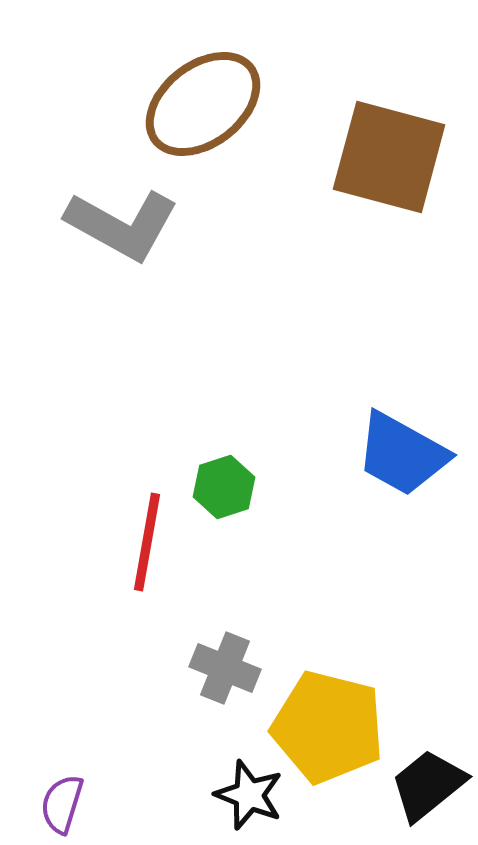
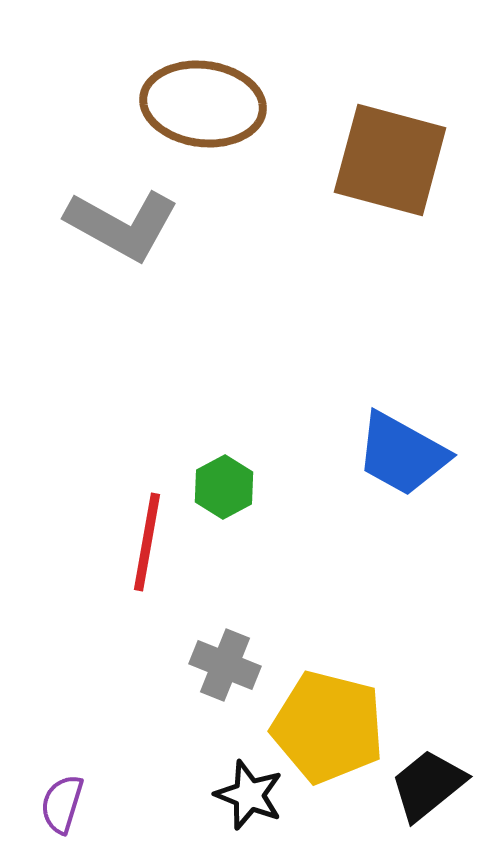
brown ellipse: rotated 45 degrees clockwise
brown square: moved 1 px right, 3 px down
green hexagon: rotated 10 degrees counterclockwise
gray cross: moved 3 px up
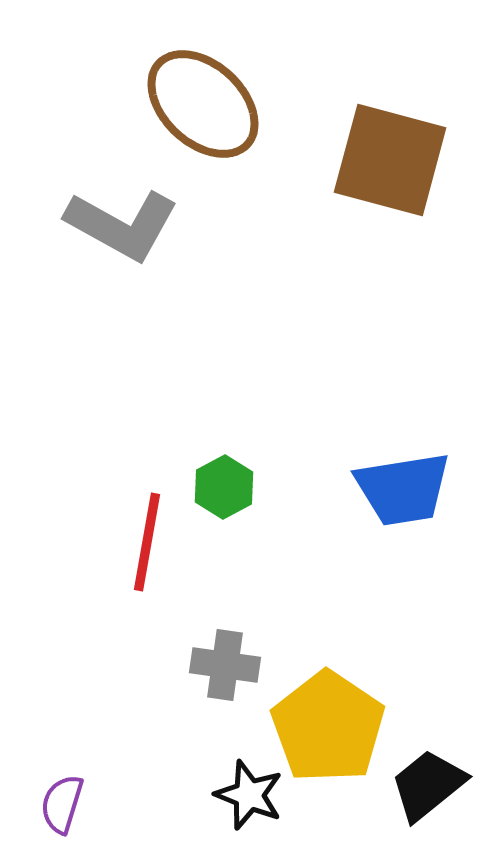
brown ellipse: rotated 36 degrees clockwise
blue trapezoid: moved 1 px right, 35 px down; rotated 38 degrees counterclockwise
gray cross: rotated 14 degrees counterclockwise
yellow pentagon: rotated 20 degrees clockwise
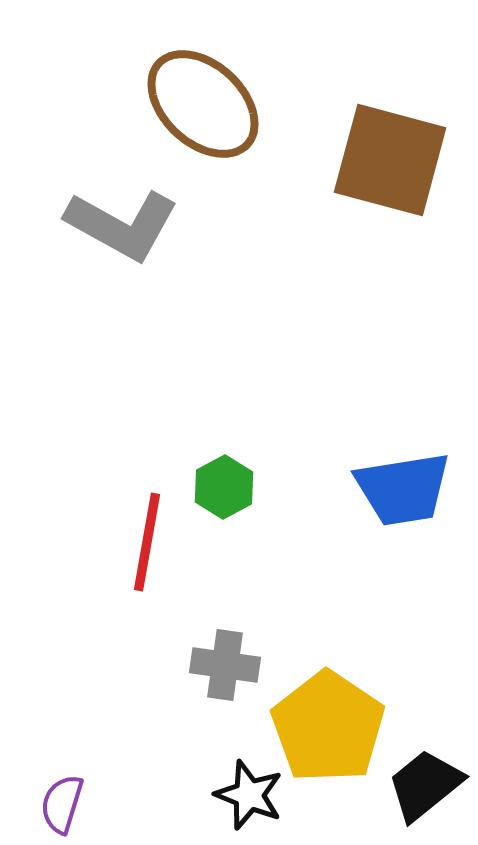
black trapezoid: moved 3 px left
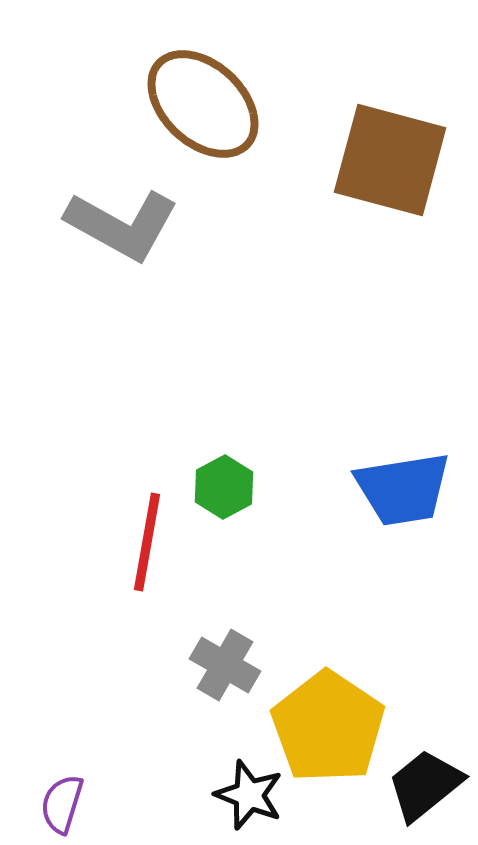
gray cross: rotated 22 degrees clockwise
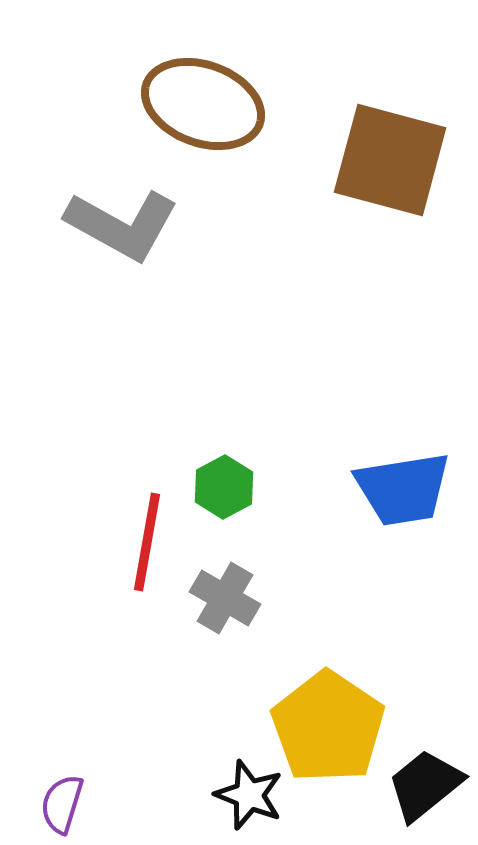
brown ellipse: rotated 23 degrees counterclockwise
gray cross: moved 67 px up
